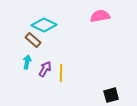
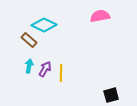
brown rectangle: moved 4 px left
cyan arrow: moved 2 px right, 4 px down
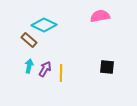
black square: moved 4 px left, 28 px up; rotated 21 degrees clockwise
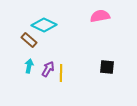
purple arrow: moved 3 px right
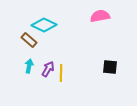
black square: moved 3 px right
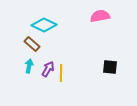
brown rectangle: moved 3 px right, 4 px down
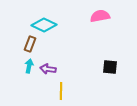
brown rectangle: moved 2 px left; rotated 70 degrees clockwise
purple arrow: rotated 112 degrees counterclockwise
yellow line: moved 18 px down
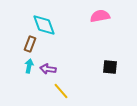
cyan diamond: rotated 45 degrees clockwise
yellow line: rotated 42 degrees counterclockwise
